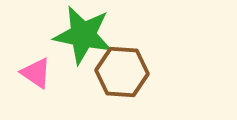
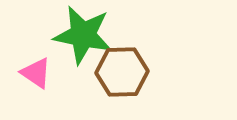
brown hexagon: rotated 6 degrees counterclockwise
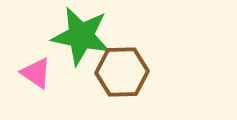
green star: moved 2 px left, 1 px down
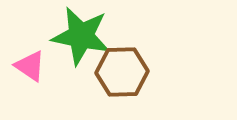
pink triangle: moved 6 px left, 7 px up
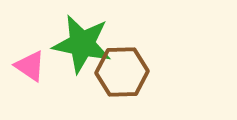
green star: moved 1 px right, 8 px down
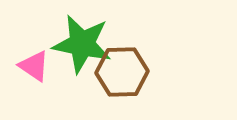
pink triangle: moved 4 px right
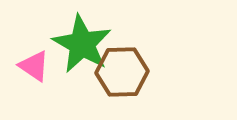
green star: rotated 18 degrees clockwise
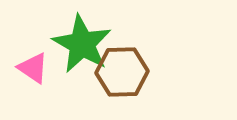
pink triangle: moved 1 px left, 2 px down
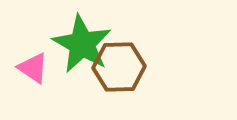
brown hexagon: moved 3 px left, 5 px up
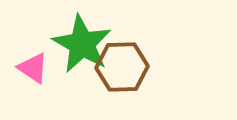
brown hexagon: moved 3 px right
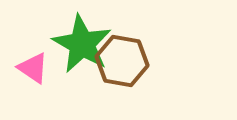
brown hexagon: moved 6 px up; rotated 12 degrees clockwise
